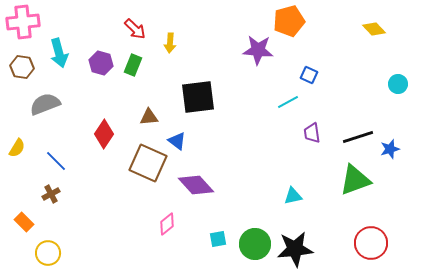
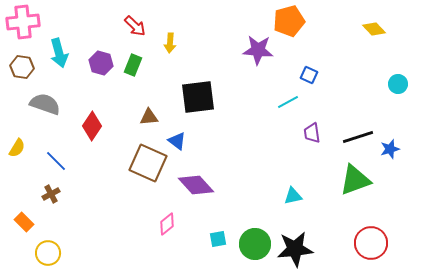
red arrow: moved 3 px up
gray semicircle: rotated 40 degrees clockwise
red diamond: moved 12 px left, 8 px up
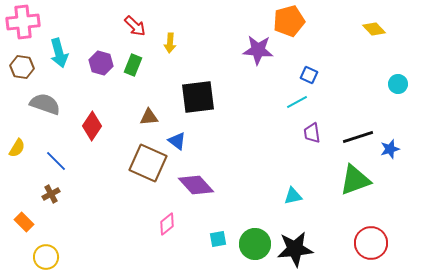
cyan line: moved 9 px right
yellow circle: moved 2 px left, 4 px down
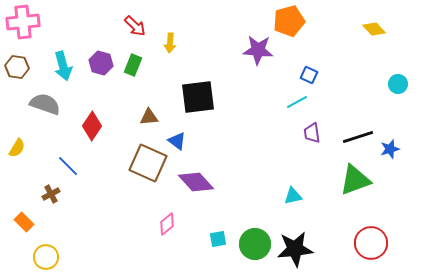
cyan arrow: moved 4 px right, 13 px down
brown hexagon: moved 5 px left
blue line: moved 12 px right, 5 px down
purple diamond: moved 3 px up
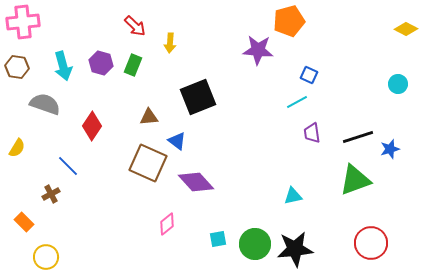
yellow diamond: moved 32 px right; rotated 20 degrees counterclockwise
black square: rotated 15 degrees counterclockwise
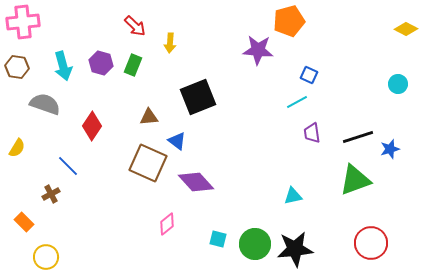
cyan square: rotated 24 degrees clockwise
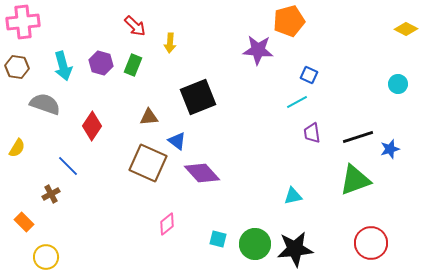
purple diamond: moved 6 px right, 9 px up
